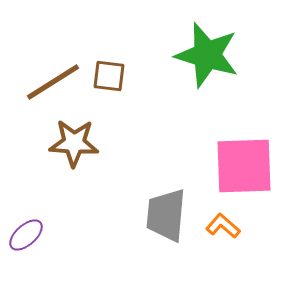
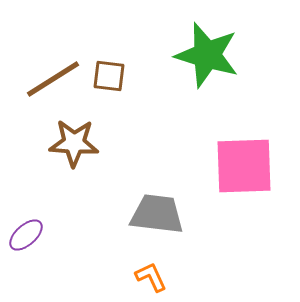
brown line: moved 3 px up
gray trapezoid: moved 9 px left, 1 px up; rotated 92 degrees clockwise
orange L-shape: moved 72 px left, 51 px down; rotated 24 degrees clockwise
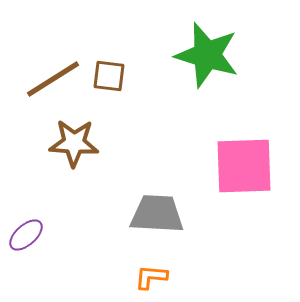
gray trapezoid: rotated 4 degrees counterclockwise
orange L-shape: rotated 60 degrees counterclockwise
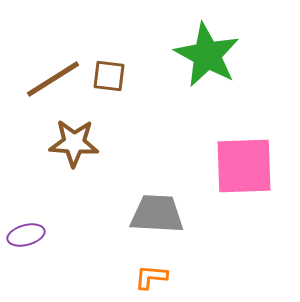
green star: rotated 12 degrees clockwise
purple ellipse: rotated 27 degrees clockwise
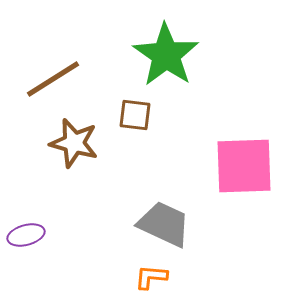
green star: moved 41 px left; rotated 6 degrees clockwise
brown square: moved 26 px right, 39 px down
brown star: rotated 12 degrees clockwise
gray trapezoid: moved 7 px right, 10 px down; rotated 22 degrees clockwise
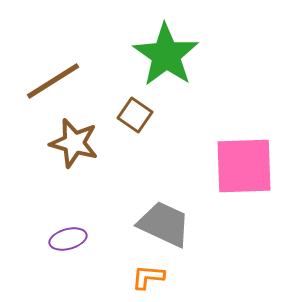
brown line: moved 2 px down
brown square: rotated 28 degrees clockwise
purple ellipse: moved 42 px right, 4 px down
orange L-shape: moved 3 px left
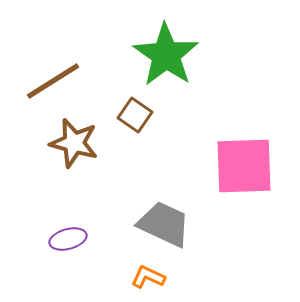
orange L-shape: rotated 20 degrees clockwise
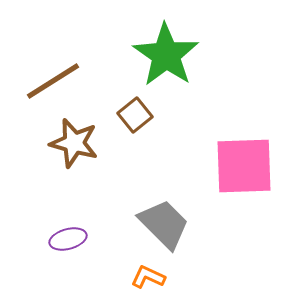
brown square: rotated 16 degrees clockwise
gray trapezoid: rotated 20 degrees clockwise
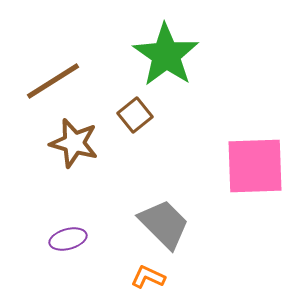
pink square: moved 11 px right
